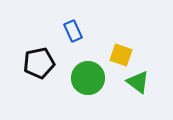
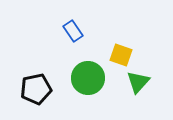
blue rectangle: rotated 10 degrees counterclockwise
black pentagon: moved 3 px left, 26 px down
green triangle: rotated 35 degrees clockwise
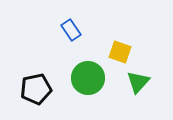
blue rectangle: moved 2 px left, 1 px up
yellow square: moved 1 px left, 3 px up
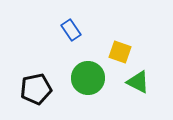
green triangle: rotated 45 degrees counterclockwise
